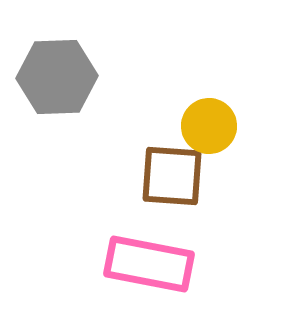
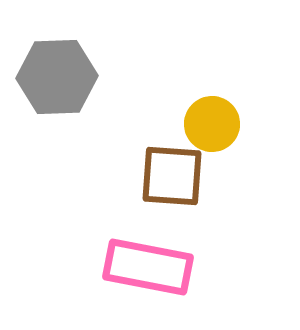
yellow circle: moved 3 px right, 2 px up
pink rectangle: moved 1 px left, 3 px down
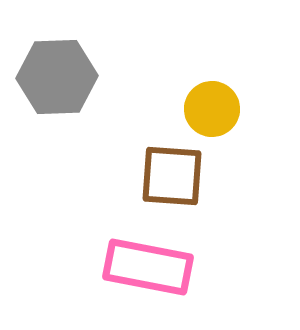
yellow circle: moved 15 px up
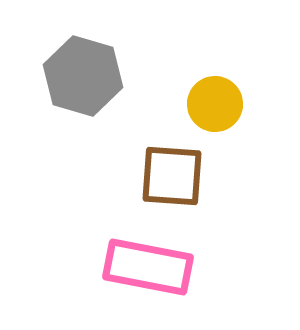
gray hexagon: moved 26 px right, 1 px up; rotated 18 degrees clockwise
yellow circle: moved 3 px right, 5 px up
